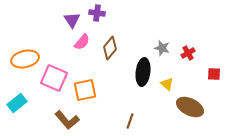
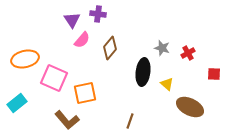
purple cross: moved 1 px right, 1 px down
pink semicircle: moved 2 px up
orange square: moved 3 px down
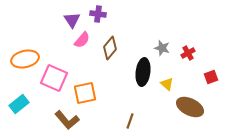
red square: moved 3 px left, 3 px down; rotated 24 degrees counterclockwise
cyan rectangle: moved 2 px right, 1 px down
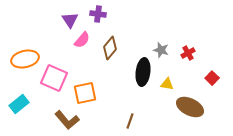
purple triangle: moved 2 px left
gray star: moved 1 px left, 2 px down
red square: moved 1 px right, 1 px down; rotated 24 degrees counterclockwise
yellow triangle: rotated 32 degrees counterclockwise
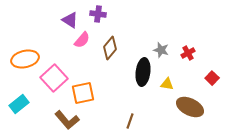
purple triangle: rotated 24 degrees counterclockwise
pink square: rotated 24 degrees clockwise
orange square: moved 2 px left
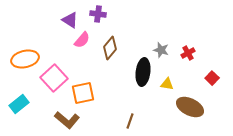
brown L-shape: rotated 10 degrees counterclockwise
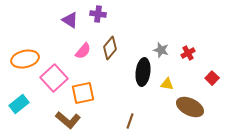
pink semicircle: moved 1 px right, 11 px down
brown L-shape: moved 1 px right
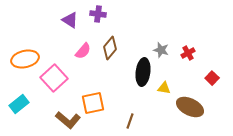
yellow triangle: moved 3 px left, 4 px down
orange square: moved 10 px right, 10 px down
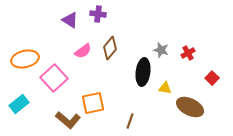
pink semicircle: rotated 12 degrees clockwise
yellow triangle: moved 1 px right
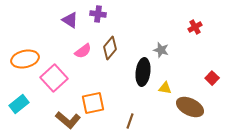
red cross: moved 7 px right, 26 px up
